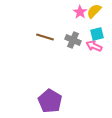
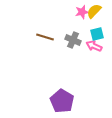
pink star: moved 2 px right; rotated 24 degrees clockwise
purple pentagon: moved 12 px right
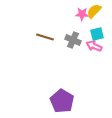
pink star: moved 2 px down; rotated 16 degrees clockwise
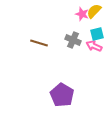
pink star: rotated 16 degrees clockwise
brown line: moved 6 px left, 6 px down
purple pentagon: moved 6 px up
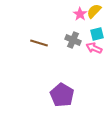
pink star: moved 2 px left; rotated 16 degrees clockwise
pink arrow: moved 2 px down
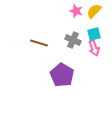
pink star: moved 4 px left, 3 px up; rotated 16 degrees counterclockwise
cyan square: moved 3 px left
pink arrow: rotated 133 degrees counterclockwise
purple pentagon: moved 20 px up
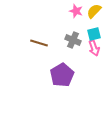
purple pentagon: rotated 10 degrees clockwise
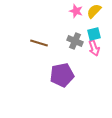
gray cross: moved 2 px right, 1 px down
purple pentagon: rotated 20 degrees clockwise
